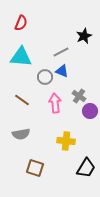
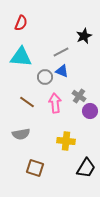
brown line: moved 5 px right, 2 px down
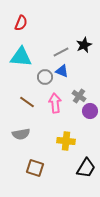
black star: moved 9 px down
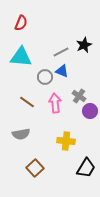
brown square: rotated 30 degrees clockwise
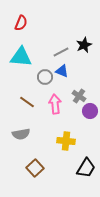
pink arrow: moved 1 px down
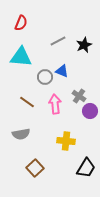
gray line: moved 3 px left, 11 px up
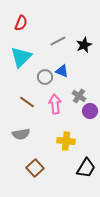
cyan triangle: rotated 50 degrees counterclockwise
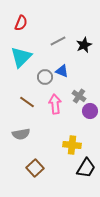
yellow cross: moved 6 px right, 4 px down
